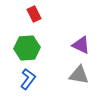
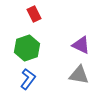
green hexagon: rotated 15 degrees counterclockwise
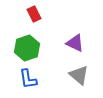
purple triangle: moved 6 px left, 2 px up
gray triangle: rotated 30 degrees clockwise
blue L-shape: rotated 135 degrees clockwise
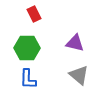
purple triangle: rotated 12 degrees counterclockwise
green hexagon: rotated 20 degrees clockwise
blue L-shape: rotated 10 degrees clockwise
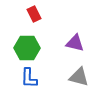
gray triangle: moved 2 px down; rotated 25 degrees counterclockwise
blue L-shape: moved 1 px right, 1 px up
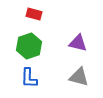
red rectangle: rotated 49 degrees counterclockwise
purple triangle: moved 3 px right
green hexagon: moved 2 px right, 2 px up; rotated 20 degrees counterclockwise
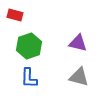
red rectangle: moved 19 px left, 1 px down
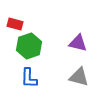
red rectangle: moved 9 px down
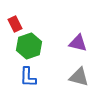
red rectangle: rotated 49 degrees clockwise
blue L-shape: moved 1 px left, 1 px up
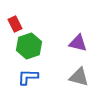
blue L-shape: rotated 90 degrees clockwise
